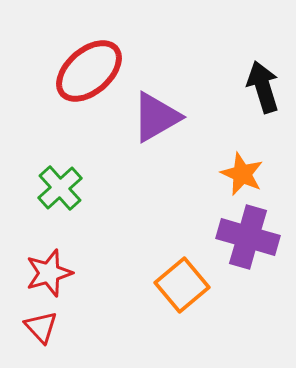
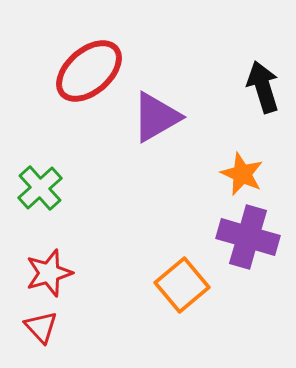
green cross: moved 20 px left
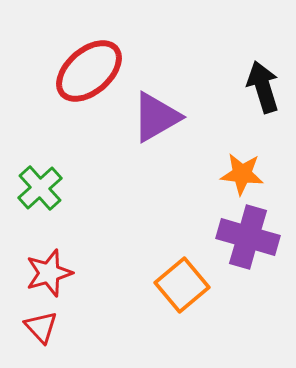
orange star: rotated 18 degrees counterclockwise
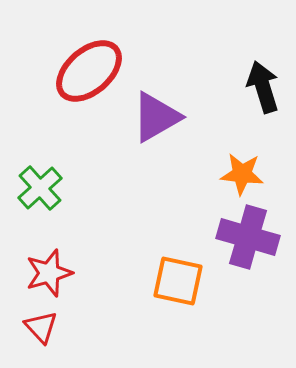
orange square: moved 4 px left, 4 px up; rotated 38 degrees counterclockwise
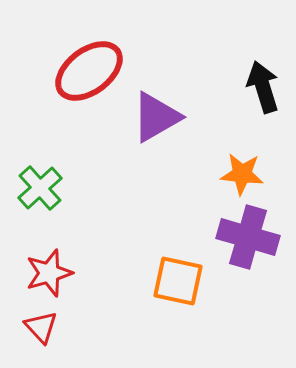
red ellipse: rotated 4 degrees clockwise
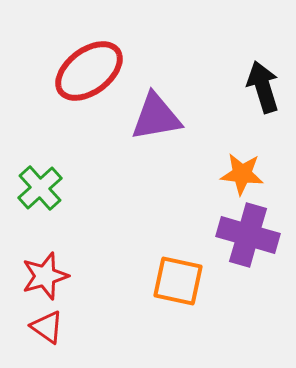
purple triangle: rotated 20 degrees clockwise
purple cross: moved 2 px up
red star: moved 4 px left, 3 px down
red triangle: moved 6 px right; rotated 12 degrees counterclockwise
